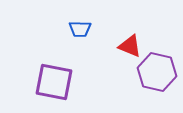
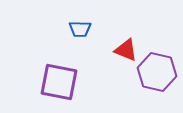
red triangle: moved 4 px left, 4 px down
purple square: moved 5 px right
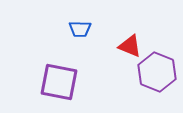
red triangle: moved 4 px right, 4 px up
purple hexagon: rotated 9 degrees clockwise
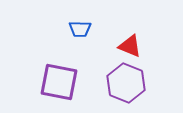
purple hexagon: moved 31 px left, 11 px down
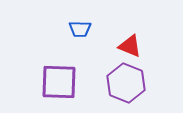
purple square: rotated 9 degrees counterclockwise
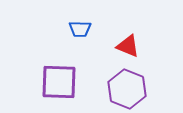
red triangle: moved 2 px left
purple hexagon: moved 1 px right, 6 px down
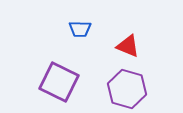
purple square: rotated 24 degrees clockwise
purple hexagon: rotated 6 degrees counterclockwise
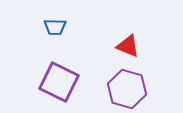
blue trapezoid: moved 25 px left, 2 px up
